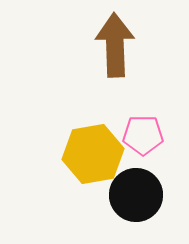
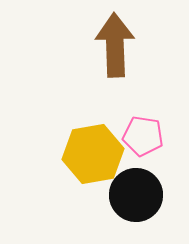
pink pentagon: moved 1 px down; rotated 9 degrees clockwise
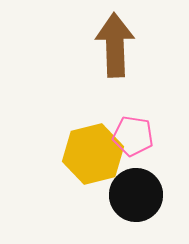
pink pentagon: moved 10 px left
yellow hexagon: rotated 4 degrees counterclockwise
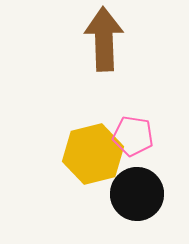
brown arrow: moved 11 px left, 6 px up
black circle: moved 1 px right, 1 px up
